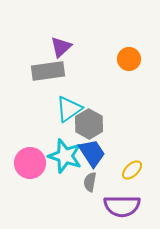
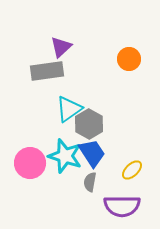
gray rectangle: moved 1 px left
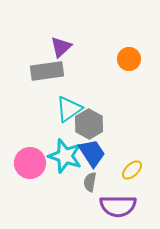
purple semicircle: moved 4 px left
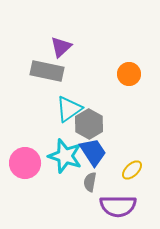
orange circle: moved 15 px down
gray rectangle: rotated 20 degrees clockwise
blue trapezoid: moved 1 px right, 1 px up
pink circle: moved 5 px left
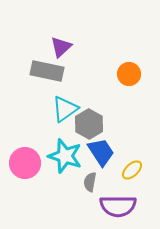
cyan triangle: moved 4 px left
blue trapezoid: moved 8 px right
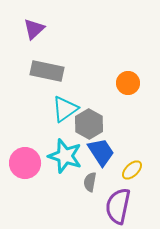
purple triangle: moved 27 px left, 18 px up
orange circle: moved 1 px left, 9 px down
purple semicircle: rotated 102 degrees clockwise
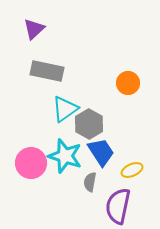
pink circle: moved 6 px right
yellow ellipse: rotated 20 degrees clockwise
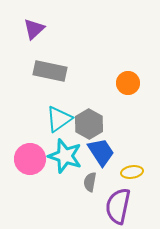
gray rectangle: moved 3 px right
cyan triangle: moved 6 px left, 10 px down
pink circle: moved 1 px left, 4 px up
yellow ellipse: moved 2 px down; rotated 15 degrees clockwise
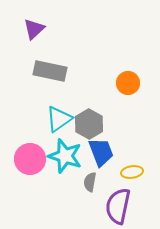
blue trapezoid: rotated 12 degrees clockwise
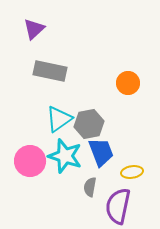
gray hexagon: rotated 20 degrees clockwise
pink circle: moved 2 px down
gray semicircle: moved 5 px down
